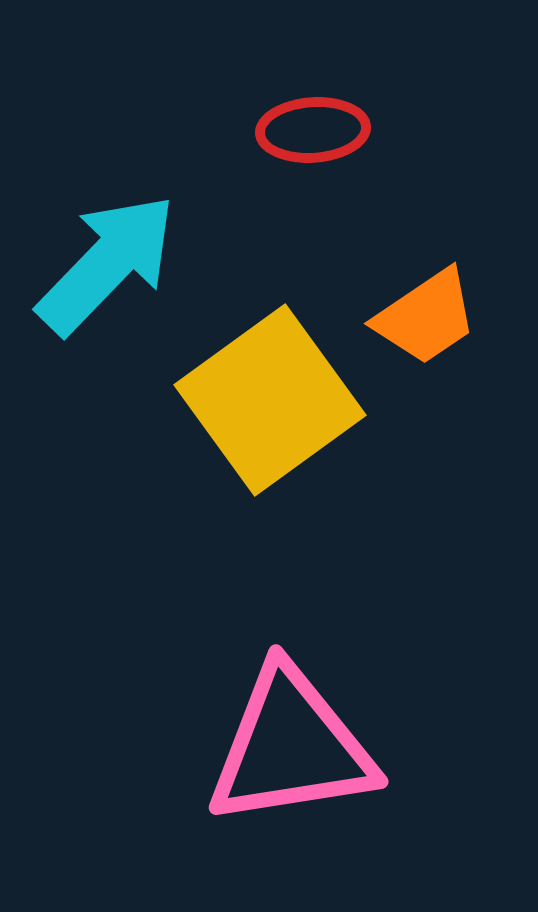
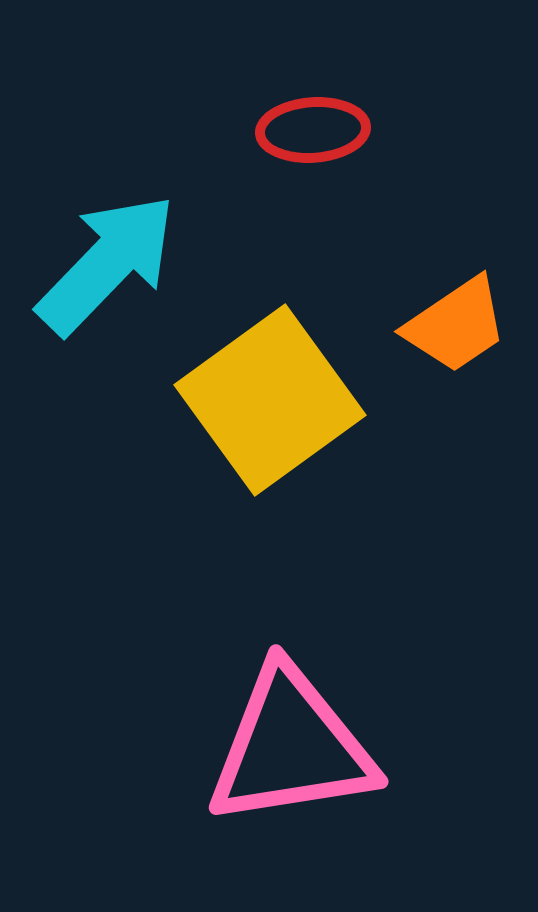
orange trapezoid: moved 30 px right, 8 px down
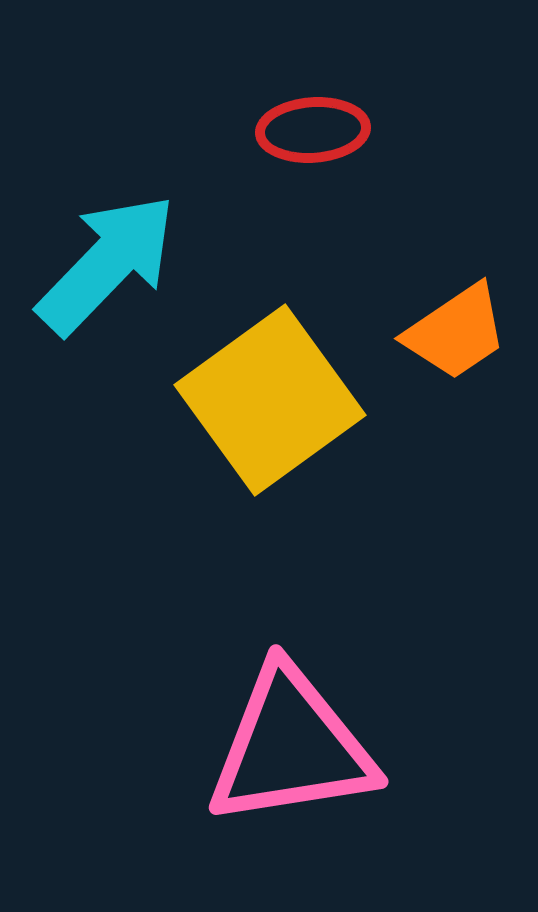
orange trapezoid: moved 7 px down
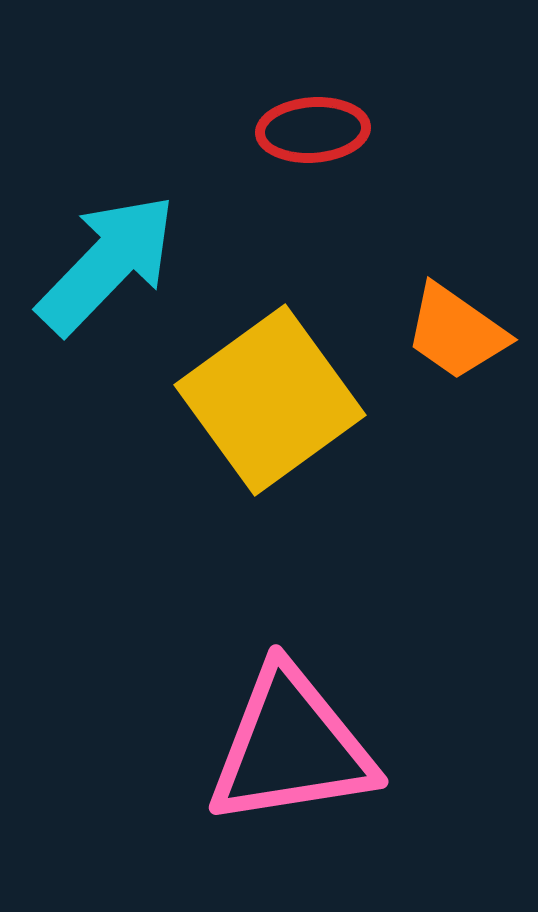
orange trapezoid: rotated 69 degrees clockwise
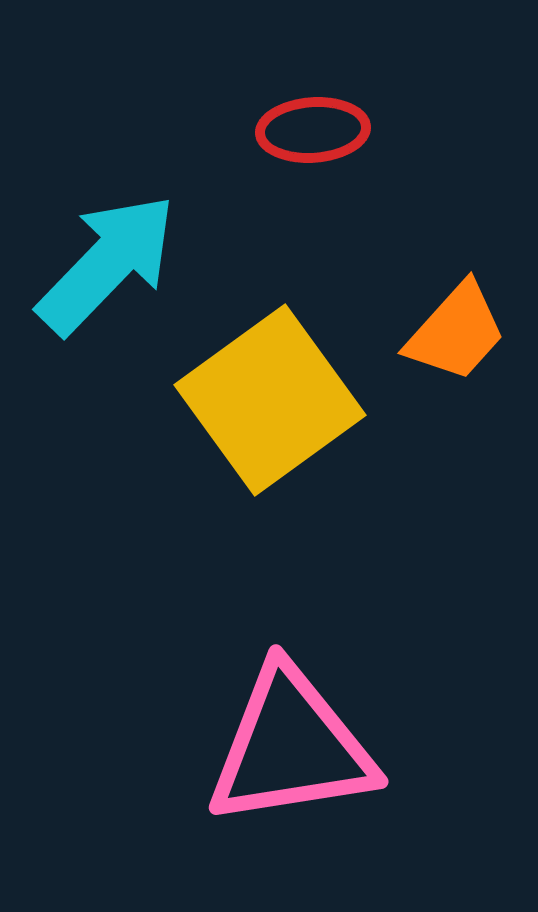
orange trapezoid: rotated 83 degrees counterclockwise
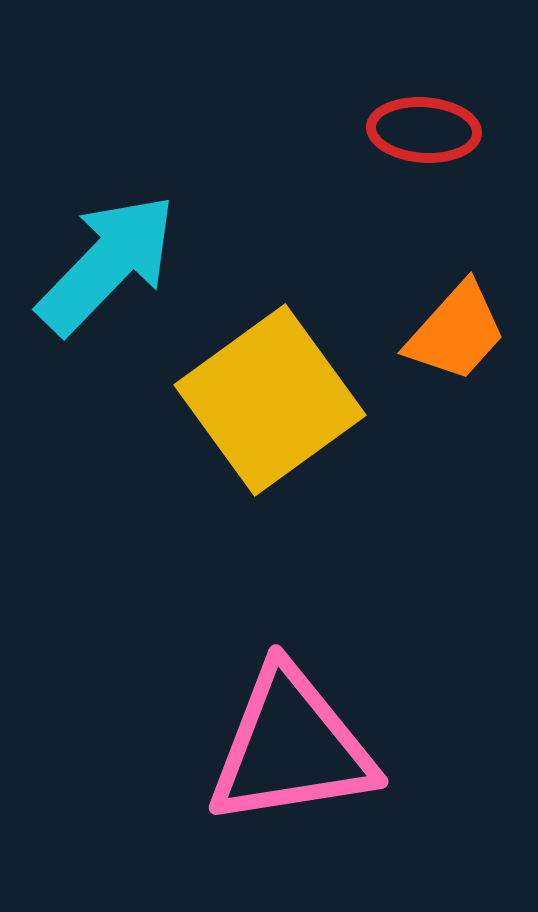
red ellipse: moved 111 px right; rotated 8 degrees clockwise
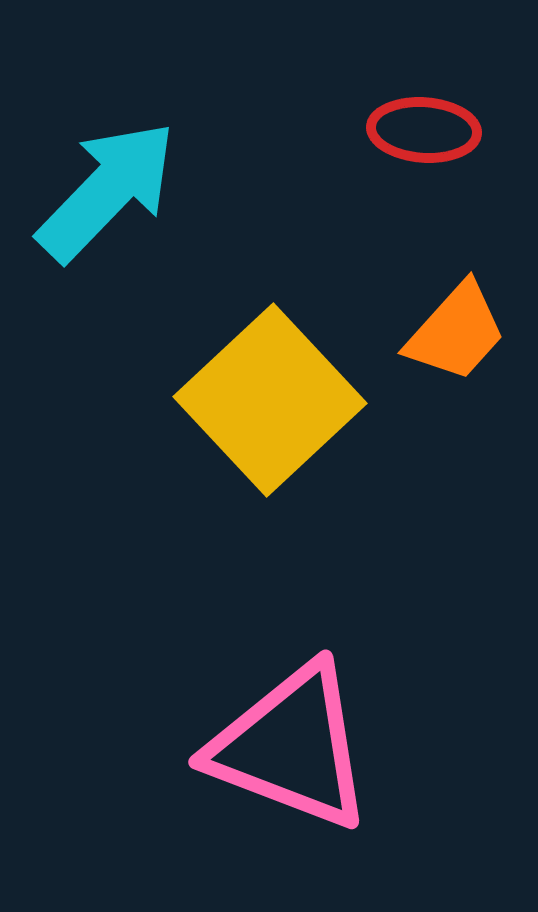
cyan arrow: moved 73 px up
yellow square: rotated 7 degrees counterclockwise
pink triangle: rotated 30 degrees clockwise
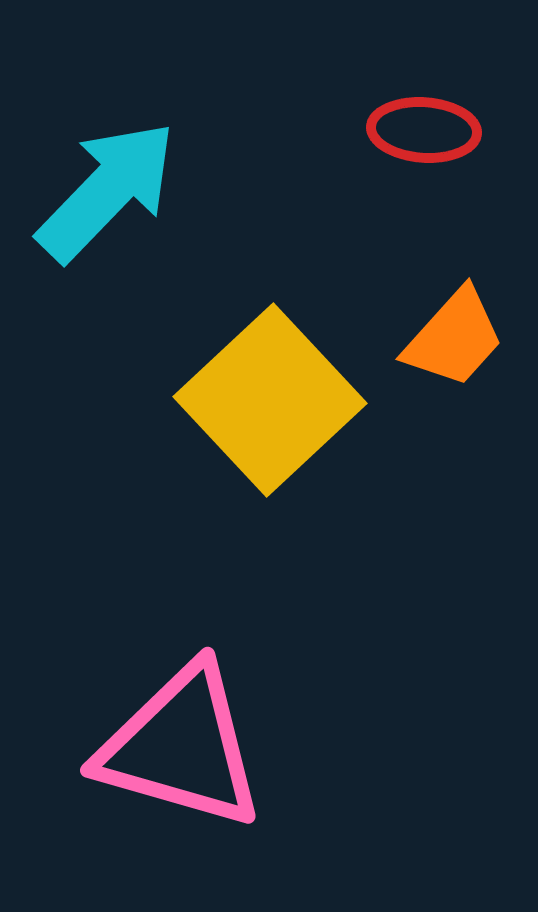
orange trapezoid: moved 2 px left, 6 px down
pink triangle: moved 110 px left; rotated 5 degrees counterclockwise
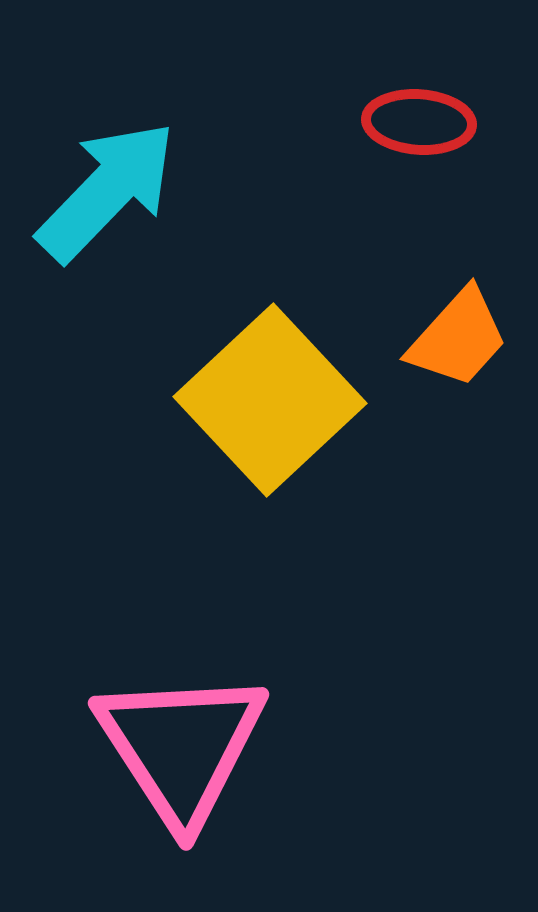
red ellipse: moved 5 px left, 8 px up
orange trapezoid: moved 4 px right
pink triangle: rotated 41 degrees clockwise
